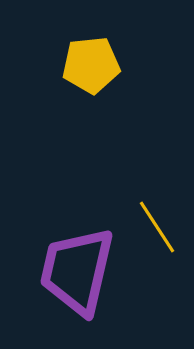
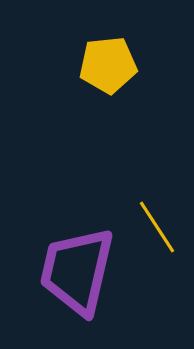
yellow pentagon: moved 17 px right
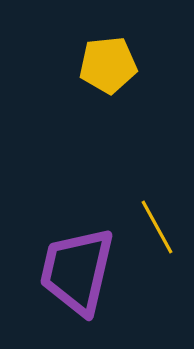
yellow line: rotated 4 degrees clockwise
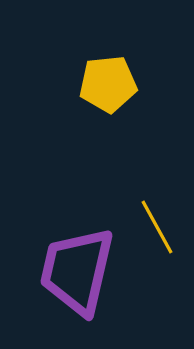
yellow pentagon: moved 19 px down
